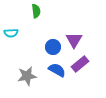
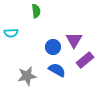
purple rectangle: moved 5 px right, 4 px up
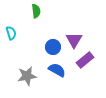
cyan semicircle: rotated 104 degrees counterclockwise
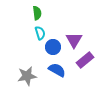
green semicircle: moved 1 px right, 2 px down
cyan semicircle: moved 29 px right
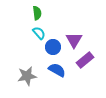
cyan semicircle: moved 1 px left; rotated 24 degrees counterclockwise
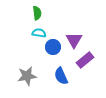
cyan semicircle: rotated 40 degrees counterclockwise
blue semicircle: moved 4 px right, 6 px down; rotated 144 degrees counterclockwise
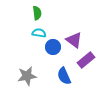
purple triangle: rotated 24 degrees counterclockwise
purple rectangle: moved 1 px right
blue semicircle: moved 3 px right
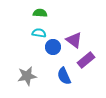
green semicircle: moved 3 px right; rotated 80 degrees counterclockwise
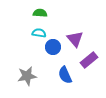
purple triangle: moved 1 px right, 1 px up; rotated 12 degrees clockwise
purple rectangle: moved 3 px right
blue semicircle: moved 1 px right, 1 px up
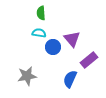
green semicircle: moved 1 px right; rotated 96 degrees counterclockwise
purple triangle: moved 3 px left
blue semicircle: moved 5 px right, 4 px down; rotated 48 degrees clockwise
